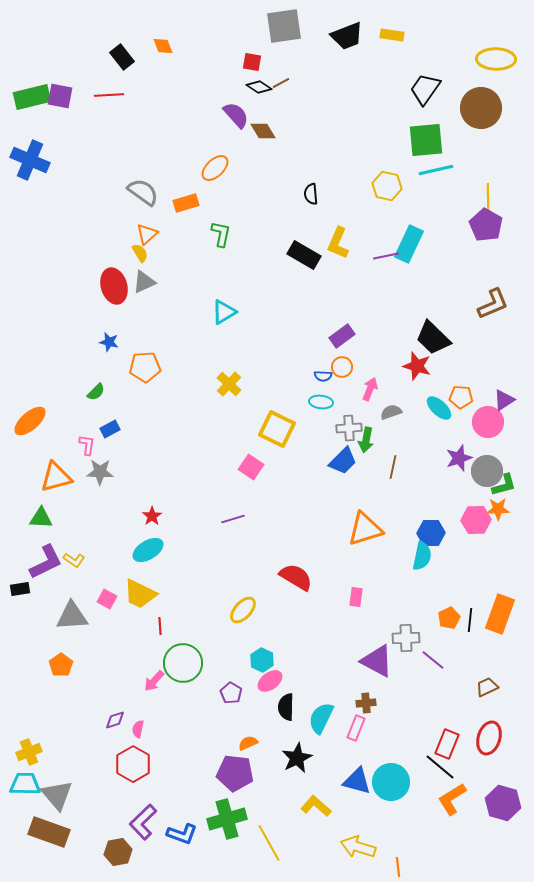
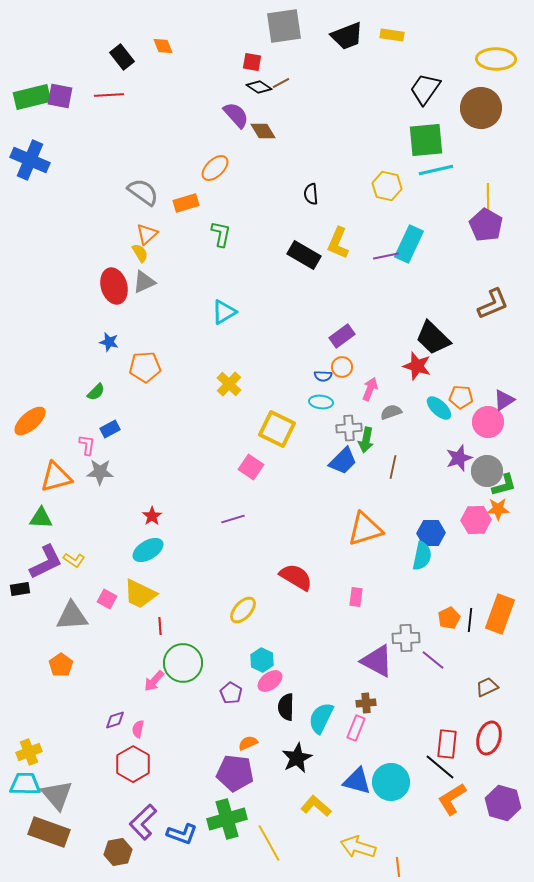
red rectangle at (447, 744): rotated 16 degrees counterclockwise
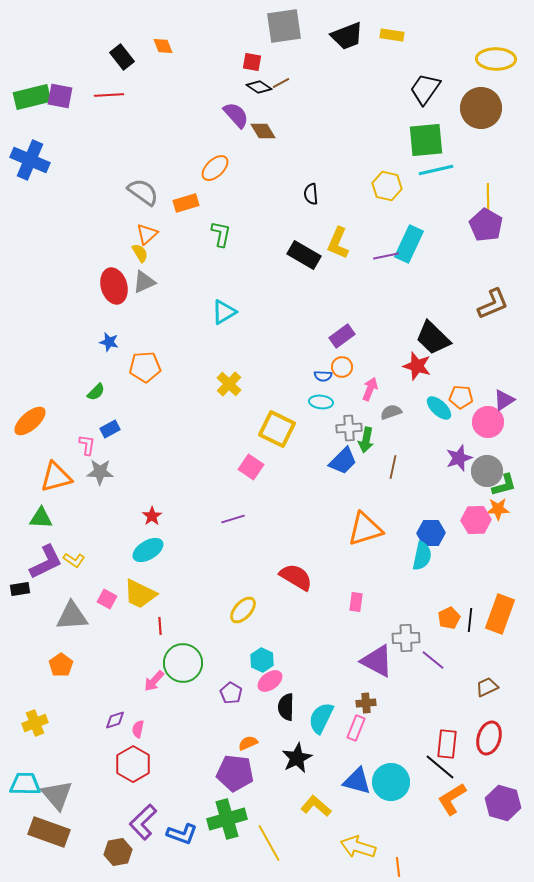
pink rectangle at (356, 597): moved 5 px down
yellow cross at (29, 752): moved 6 px right, 29 px up
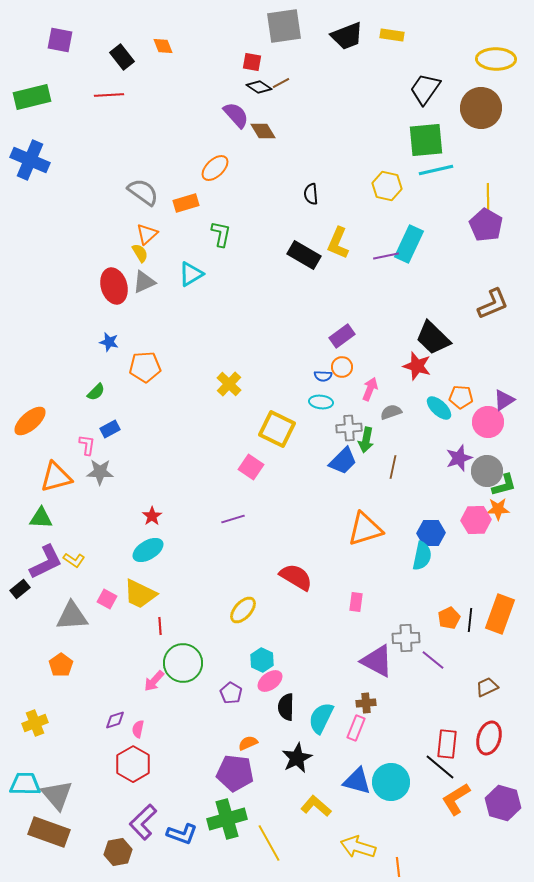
purple square at (60, 96): moved 56 px up
cyan triangle at (224, 312): moved 33 px left, 38 px up
black rectangle at (20, 589): rotated 30 degrees counterclockwise
orange L-shape at (452, 799): moved 4 px right
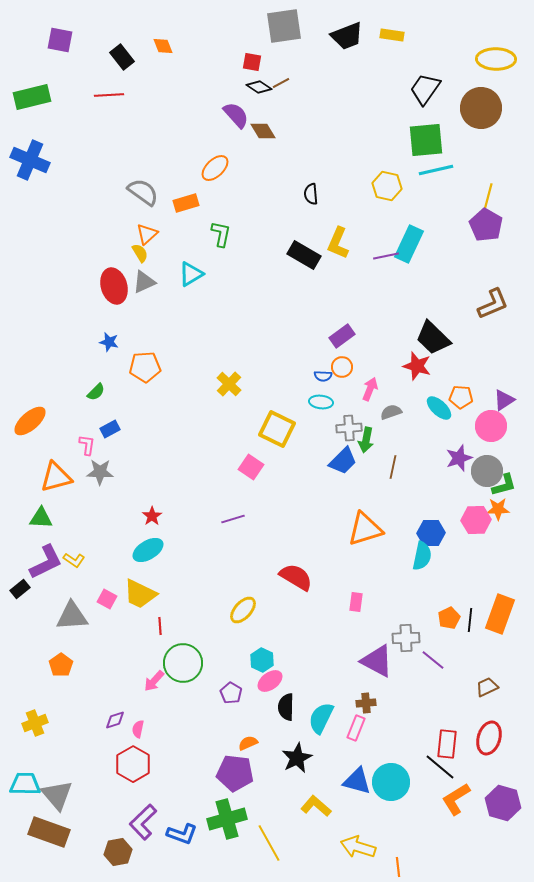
yellow line at (488, 197): rotated 16 degrees clockwise
pink circle at (488, 422): moved 3 px right, 4 px down
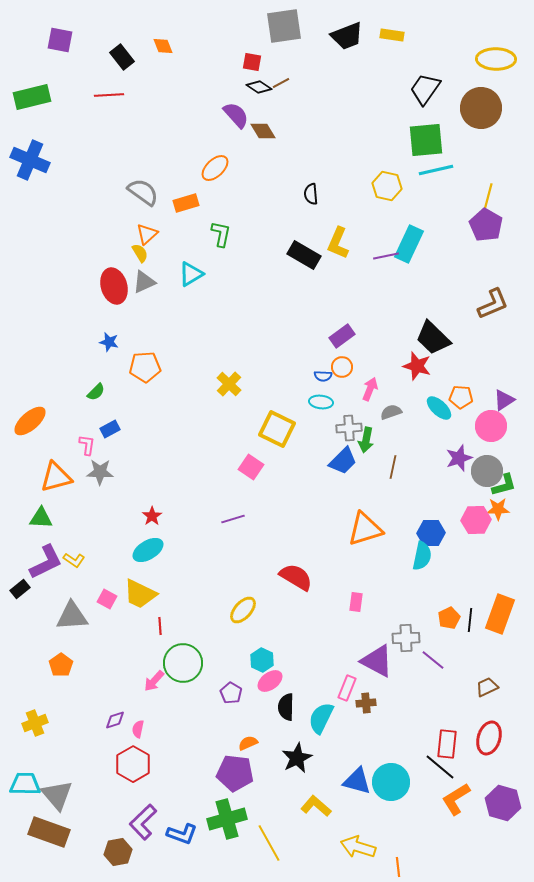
pink rectangle at (356, 728): moved 9 px left, 40 px up
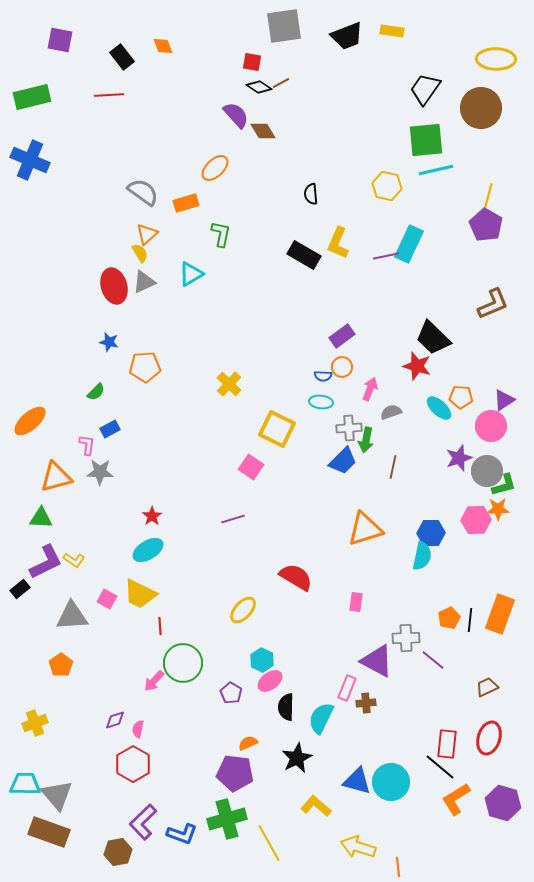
yellow rectangle at (392, 35): moved 4 px up
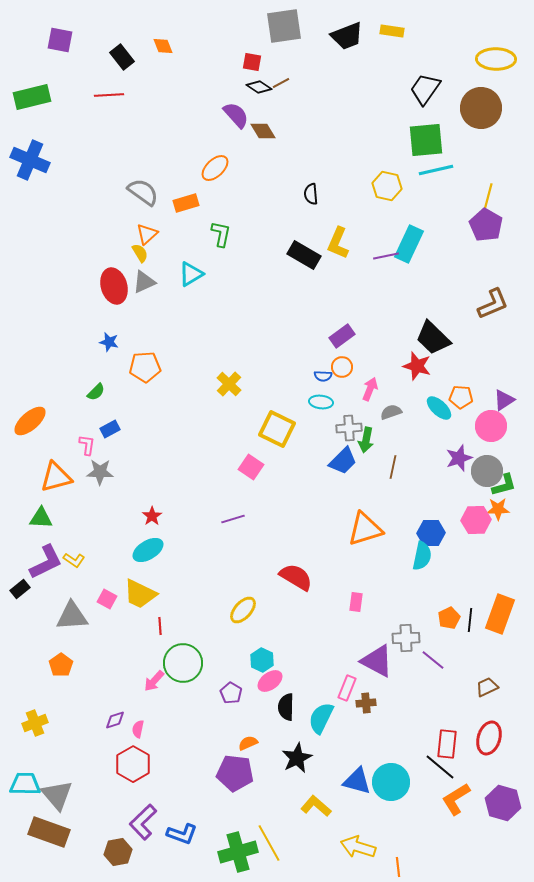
green cross at (227, 819): moved 11 px right, 33 px down
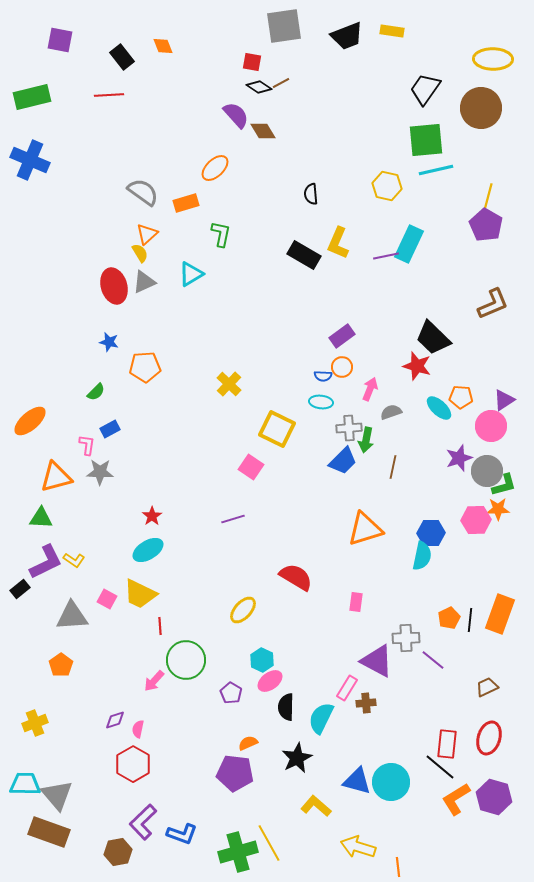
yellow ellipse at (496, 59): moved 3 px left
green circle at (183, 663): moved 3 px right, 3 px up
pink rectangle at (347, 688): rotated 10 degrees clockwise
purple hexagon at (503, 803): moved 9 px left, 6 px up
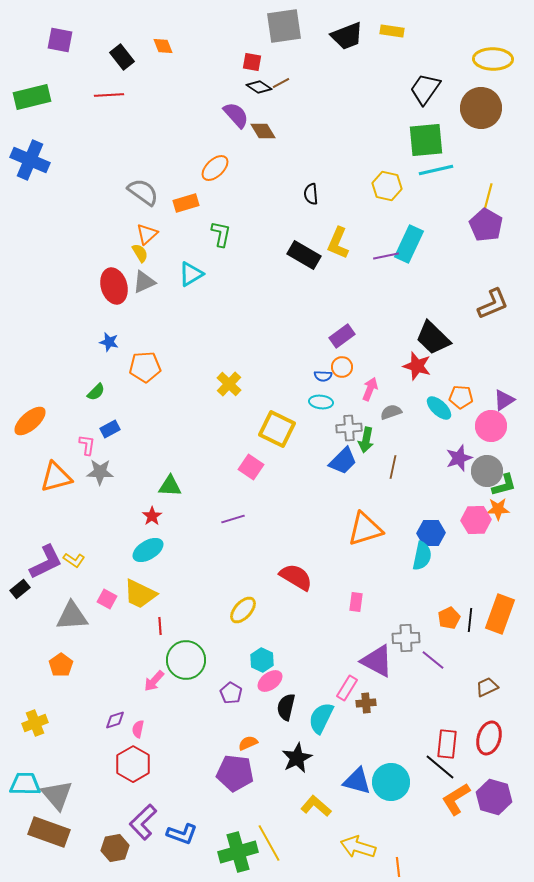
green triangle at (41, 518): moved 129 px right, 32 px up
black semicircle at (286, 707): rotated 12 degrees clockwise
brown hexagon at (118, 852): moved 3 px left, 4 px up
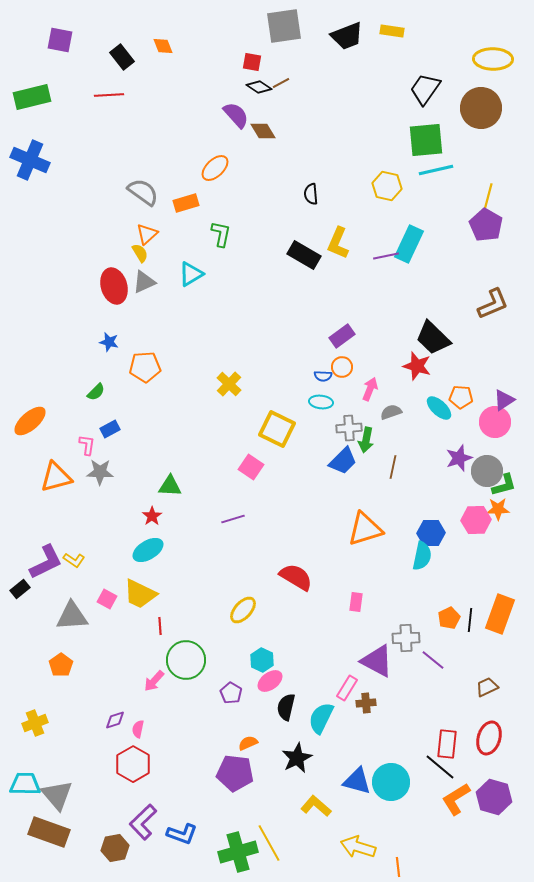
pink circle at (491, 426): moved 4 px right, 4 px up
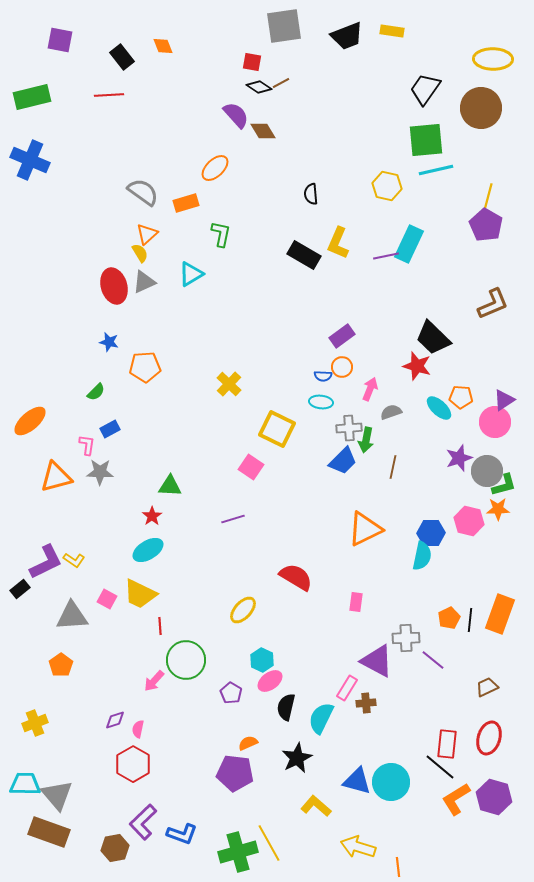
pink hexagon at (476, 520): moved 7 px left, 1 px down; rotated 16 degrees clockwise
orange triangle at (365, 529): rotated 9 degrees counterclockwise
